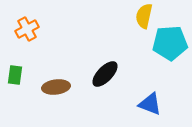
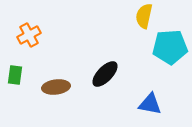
orange cross: moved 2 px right, 6 px down
cyan pentagon: moved 4 px down
blue triangle: rotated 10 degrees counterclockwise
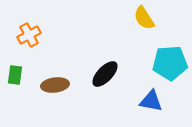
yellow semicircle: moved 2 px down; rotated 45 degrees counterclockwise
cyan pentagon: moved 16 px down
brown ellipse: moved 1 px left, 2 px up
blue triangle: moved 1 px right, 3 px up
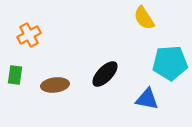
blue triangle: moved 4 px left, 2 px up
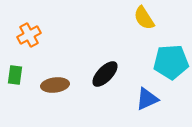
cyan pentagon: moved 1 px right, 1 px up
blue triangle: rotated 35 degrees counterclockwise
